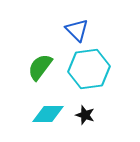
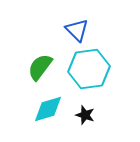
cyan diamond: moved 5 px up; rotated 16 degrees counterclockwise
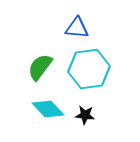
blue triangle: moved 2 px up; rotated 40 degrees counterclockwise
cyan diamond: rotated 64 degrees clockwise
black star: rotated 12 degrees counterclockwise
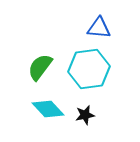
blue triangle: moved 22 px right
black star: rotated 18 degrees counterclockwise
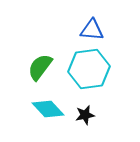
blue triangle: moved 7 px left, 2 px down
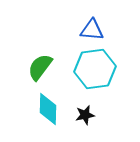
cyan hexagon: moved 6 px right
cyan diamond: rotated 44 degrees clockwise
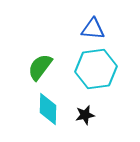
blue triangle: moved 1 px right, 1 px up
cyan hexagon: moved 1 px right
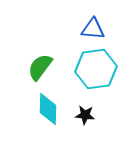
black star: rotated 18 degrees clockwise
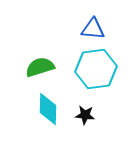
green semicircle: rotated 36 degrees clockwise
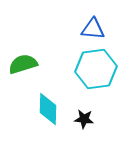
green semicircle: moved 17 px left, 3 px up
black star: moved 1 px left, 4 px down
